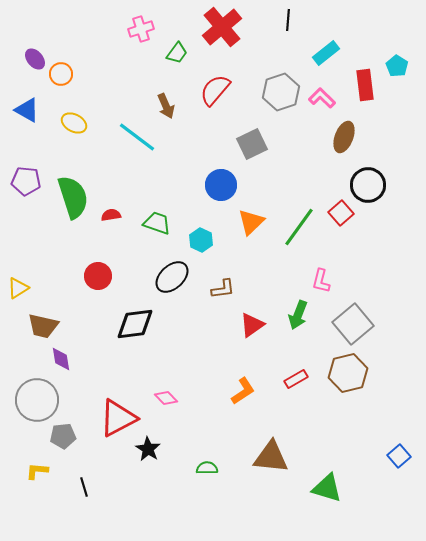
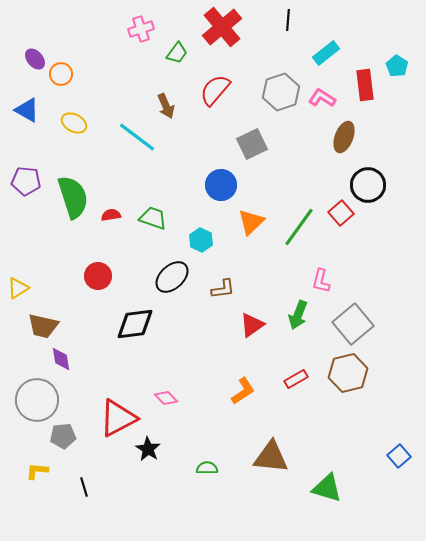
pink L-shape at (322, 98): rotated 12 degrees counterclockwise
green trapezoid at (157, 223): moved 4 px left, 5 px up
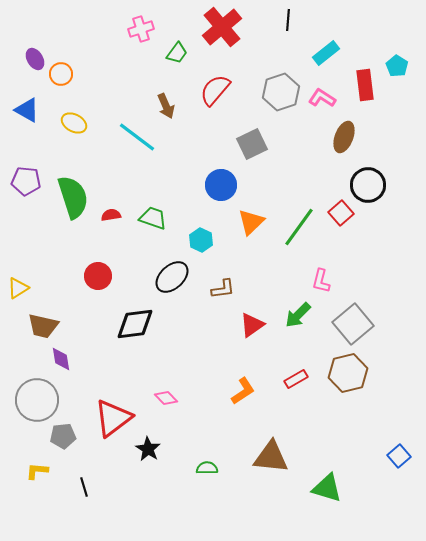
purple ellipse at (35, 59): rotated 10 degrees clockwise
green arrow at (298, 315): rotated 24 degrees clockwise
red triangle at (118, 418): moved 5 px left; rotated 9 degrees counterclockwise
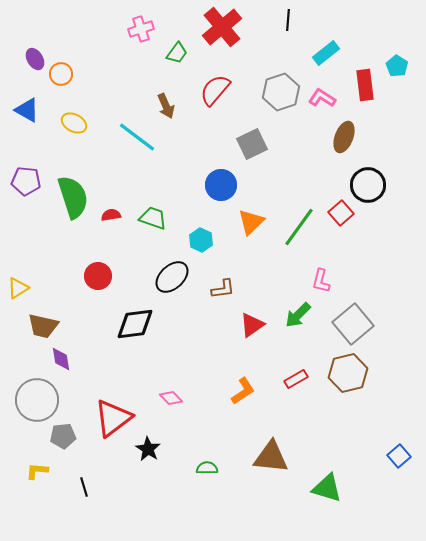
pink diamond at (166, 398): moved 5 px right
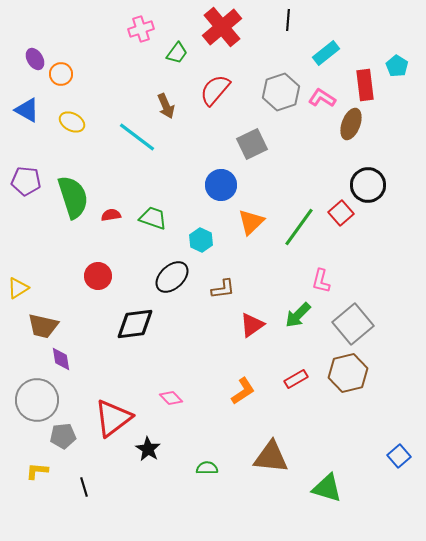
yellow ellipse at (74, 123): moved 2 px left, 1 px up
brown ellipse at (344, 137): moved 7 px right, 13 px up
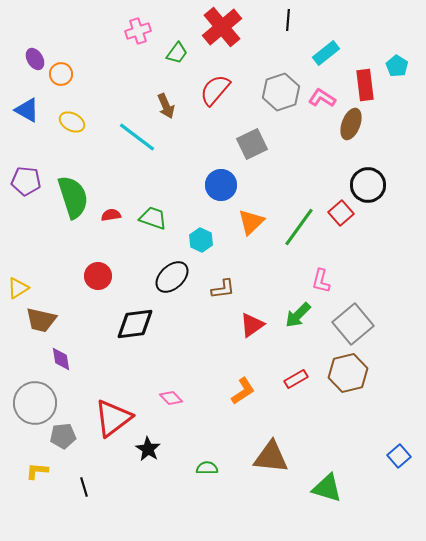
pink cross at (141, 29): moved 3 px left, 2 px down
brown trapezoid at (43, 326): moved 2 px left, 6 px up
gray circle at (37, 400): moved 2 px left, 3 px down
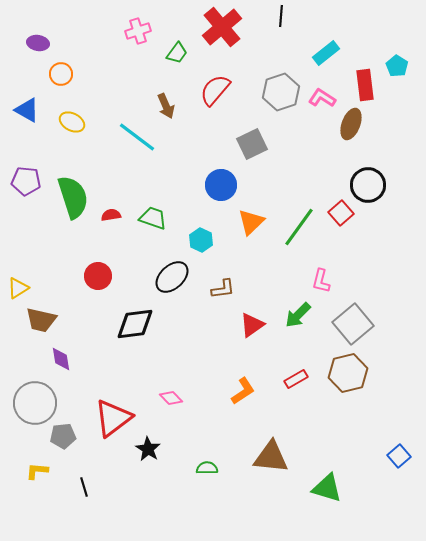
black line at (288, 20): moved 7 px left, 4 px up
purple ellipse at (35, 59): moved 3 px right, 16 px up; rotated 50 degrees counterclockwise
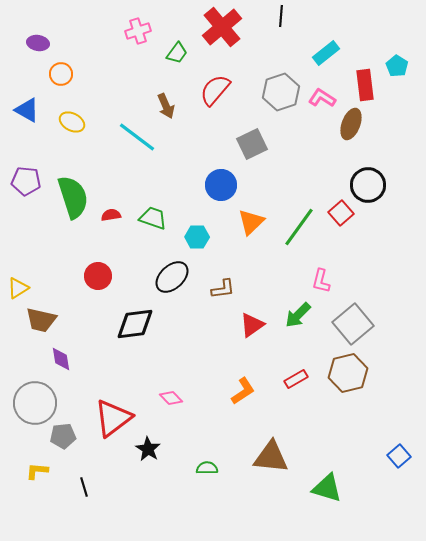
cyan hexagon at (201, 240): moved 4 px left, 3 px up; rotated 25 degrees counterclockwise
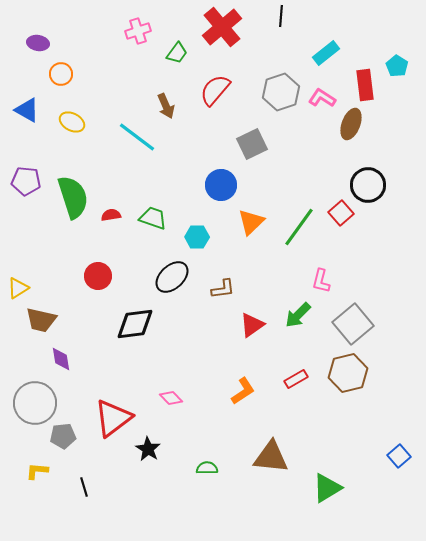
green triangle at (327, 488): rotated 48 degrees counterclockwise
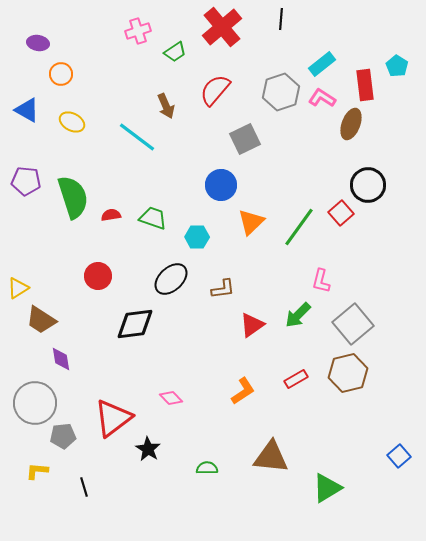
black line at (281, 16): moved 3 px down
green trapezoid at (177, 53): moved 2 px left, 1 px up; rotated 20 degrees clockwise
cyan rectangle at (326, 53): moved 4 px left, 11 px down
gray square at (252, 144): moved 7 px left, 5 px up
black ellipse at (172, 277): moved 1 px left, 2 px down
brown trapezoid at (41, 320): rotated 20 degrees clockwise
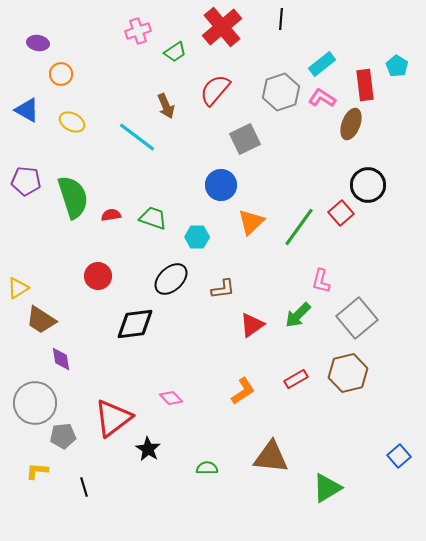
gray square at (353, 324): moved 4 px right, 6 px up
